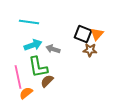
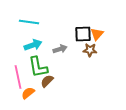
black square: rotated 24 degrees counterclockwise
gray arrow: moved 7 px right; rotated 144 degrees clockwise
orange semicircle: moved 2 px right
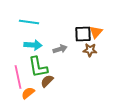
orange triangle: moved 1 px left, 2 px up
cyan arrow: rotated 24 degrees clockwise
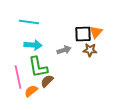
gray arrow: moved 4 px right, 1 px down
orange semicircle: moved 3 px right, 2 px up
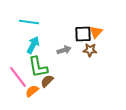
cyan arrow: rotated 66 degrees counterclockwise
pink line: rotated 25 degrees counterclockwise
orange semicircle: moved 1 px right
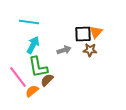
brown semicircle: moved 1 px up
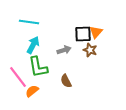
brown star: rotated 16 degrees clockwise
brown semicircle: moved 19 px right, 1 px down; rotated 72 degrees counterclockwise
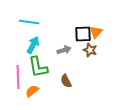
pink line: rotated 35 degrees clockwise
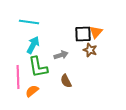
gray arrow: moved 3 px left, 5 px down
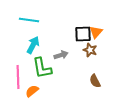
cyan line: moved 2 px up
green L-shape: moved 4 px right, 1 px down
brown semicircle: moved 29 px right
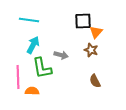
black square: moved 13 px up
brown star: moved 1 px right
gray arrow: rotated 32 degrees clockwise
orange semicircle: rotated 40 degrees clockwise
